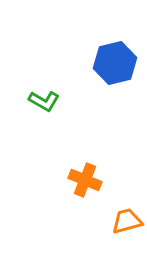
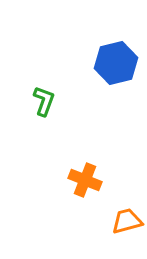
blue hexagon: moved 1 px right
green L-shape: rotated 100 degrees counterclockwise
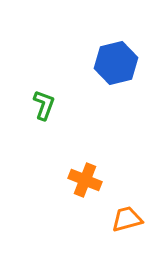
green L-shape: moved 4 px down
orange trapezoid: moved 2 px up
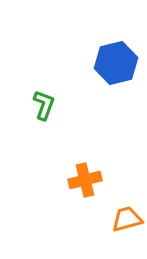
orange cross: rotated 36 degrees counterclockwise
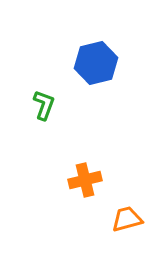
blue hexagon: moved 20 px left
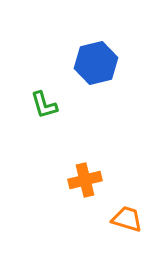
green L-shape: rotated 144 degrees clockwise
orange trapezoid: rotated 32 degrees clockwise
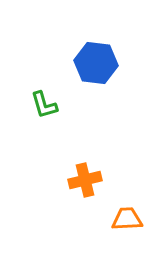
blue hexagon: rotated 21 degrees clockwise
orange trapezoid: rotated 20 degrees counterclockwise
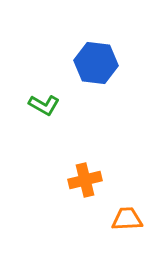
green L-shape: rotated 44 degrees counterclockwise
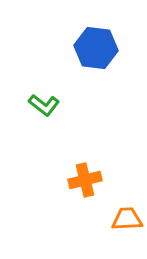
blue hexagon: moved 15 px up
green L-shape: rotated 8 degrees clockwise
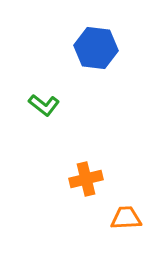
orange cross: moved 1 px right, 1 px up
orange trapezoid: moved 1 px left, 1 px up
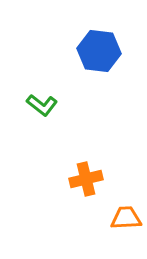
blue hexagon: moved 3 px right, 3 px down
green L-shape: moved 2 px left
